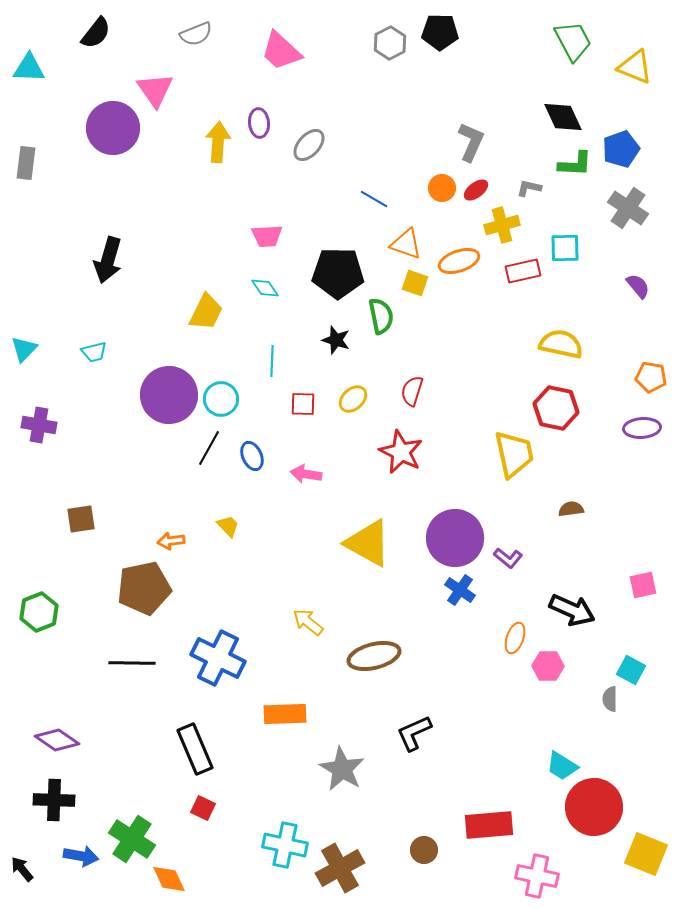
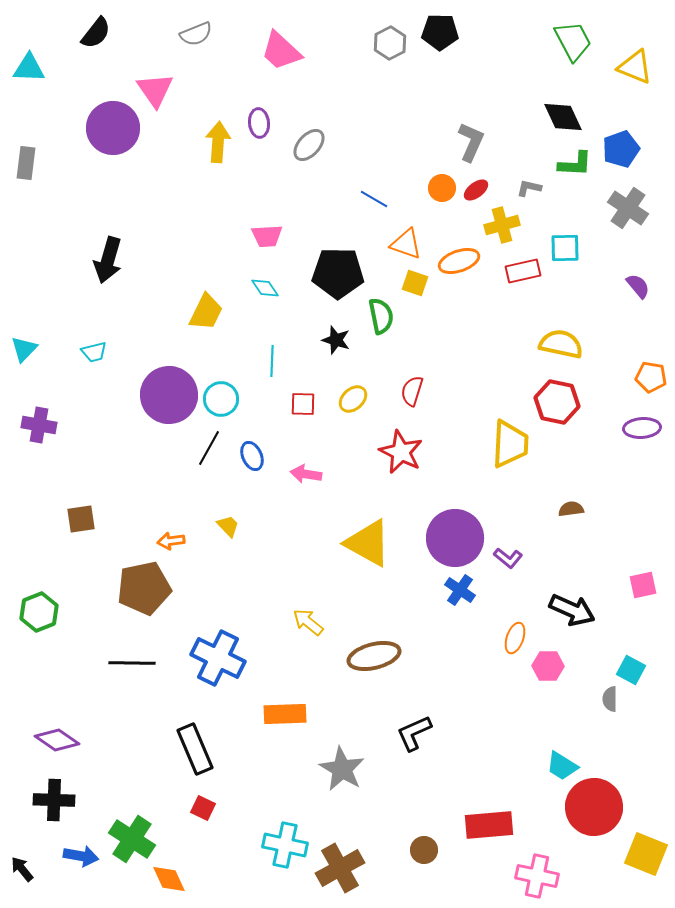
red hexagon at (556, 408): moved 1 px right, 6 px up
yellow trapezoid at (514, 454): moved 4 px left, 10 px up; rotated 15 degrees clockwise
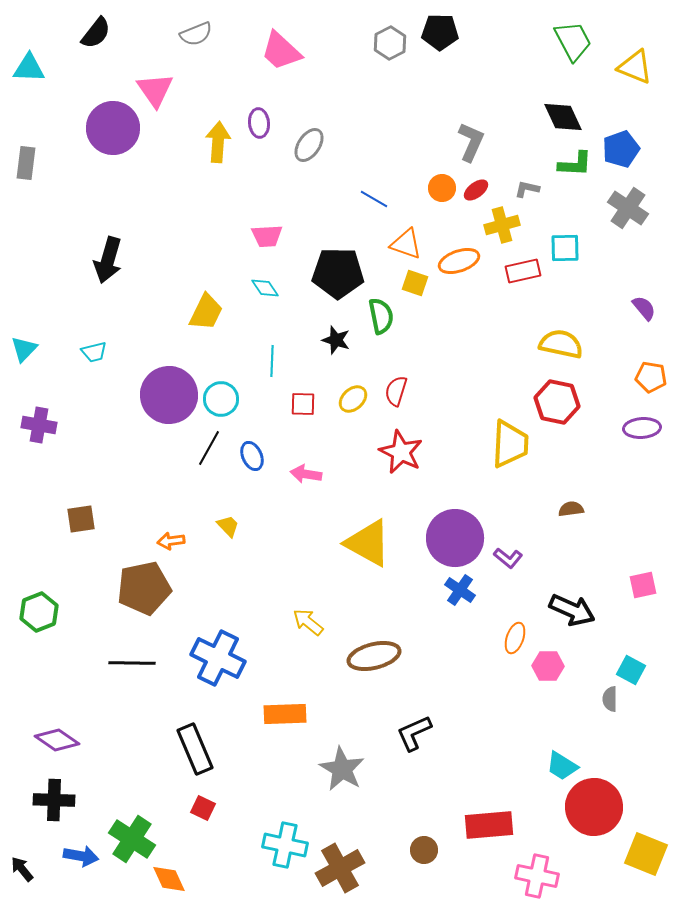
gray ellipse at (309, 145): rotated 8 degrees counterclockwise
gray L-shape at (529, 188): moved 2 px left, 1 px down
purple semicircle at (638, 286): moved 6 px right, 22 px down
red semicircle at (412, 391): moved 16 px left
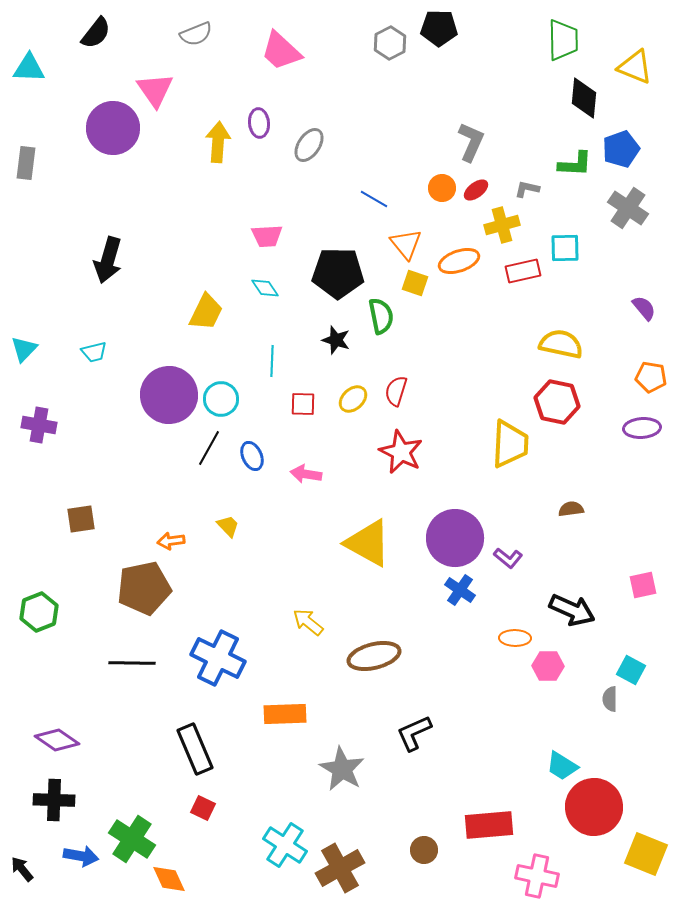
black pentagon at (440, 32): moved 1 px left, 4 px up
green trapezoid at (573, 41): moved 10 px left, 1 px up; rotated 27 degrees clockwise
black diamond at (563, 117): moved 21 px right, 19 px up; rotated 30 degrees clockwise
orange triangle at (406, 244): rotated 32 degrees clockwise
orange ellipse at (515, 638): rotated 72 degrees clockwise
cyan cross at (285, 845): rotated 21 degrees clockwise
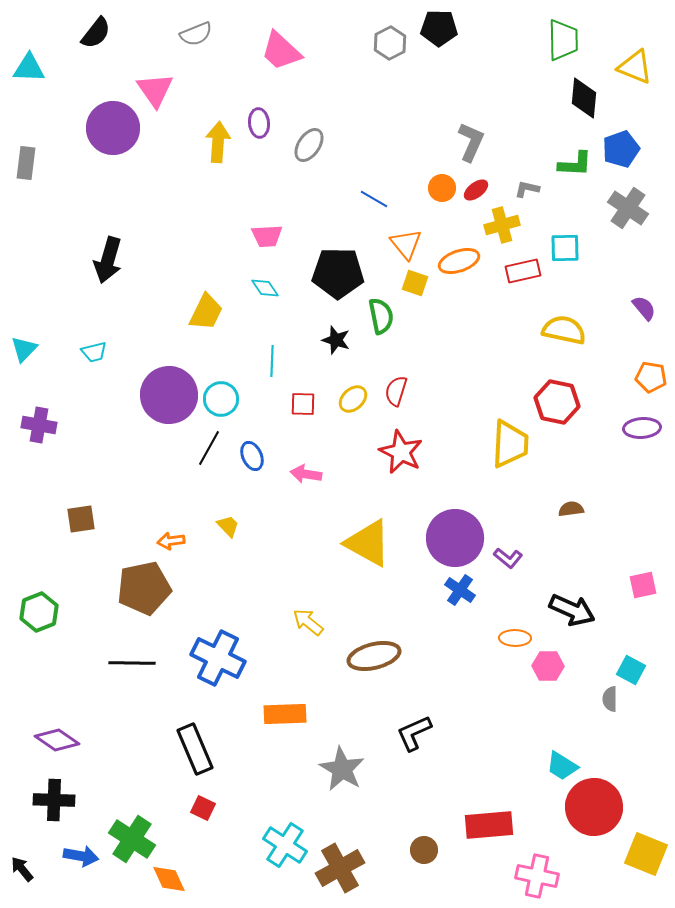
yellow semicircle at (561, 344): moved 3 px right, 14 px up
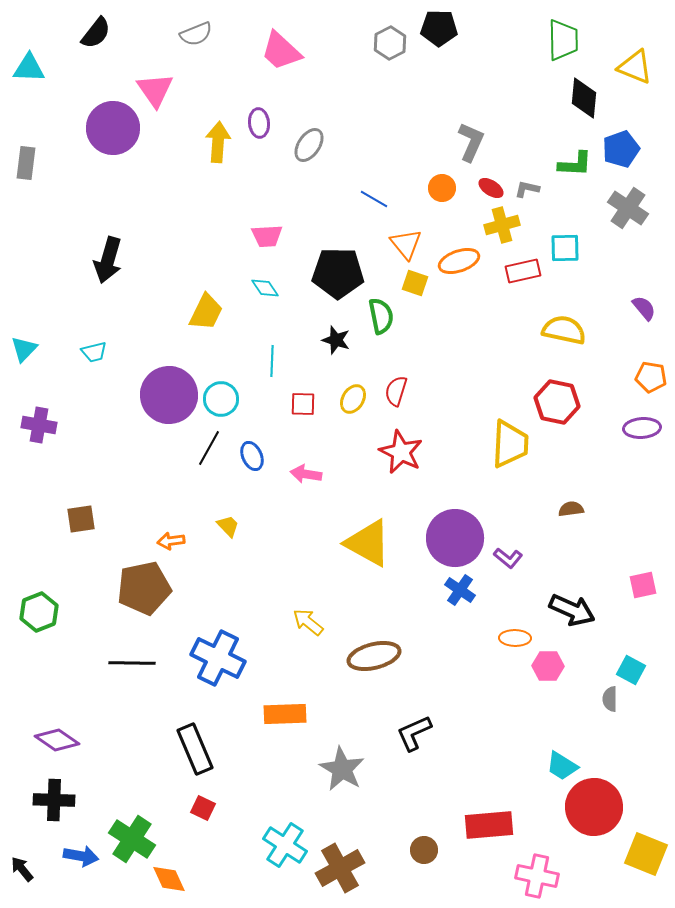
red ellipse at (476, 190): moved 15 px right, 2 px up; rotated 70 degrees clockwise
yellow ellipse at (353, 399): rotated 16 degrees counterclockwise
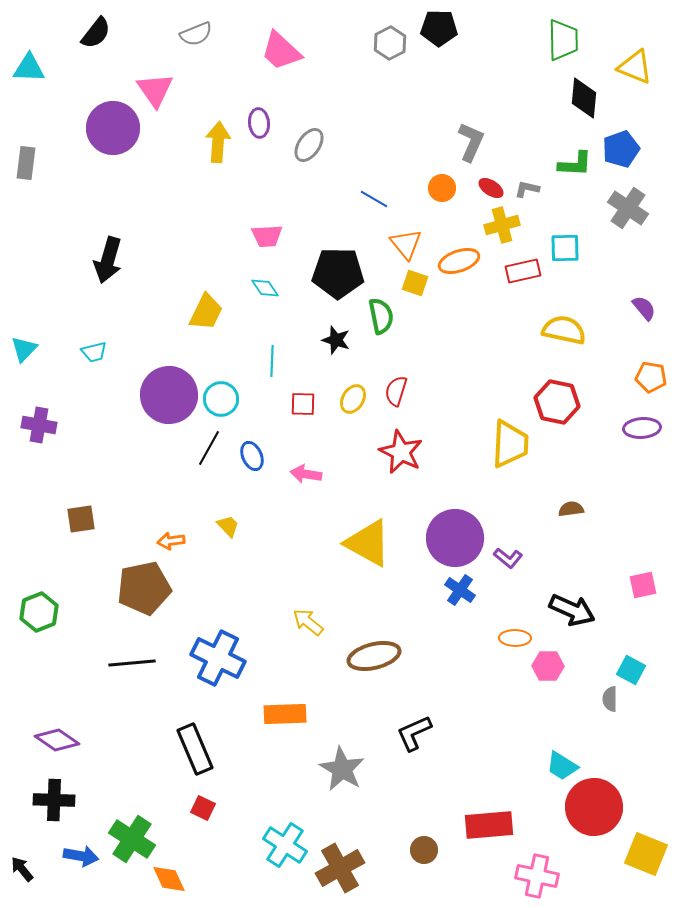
black line at (132, 663): rotated 6 degrees counterclockwise
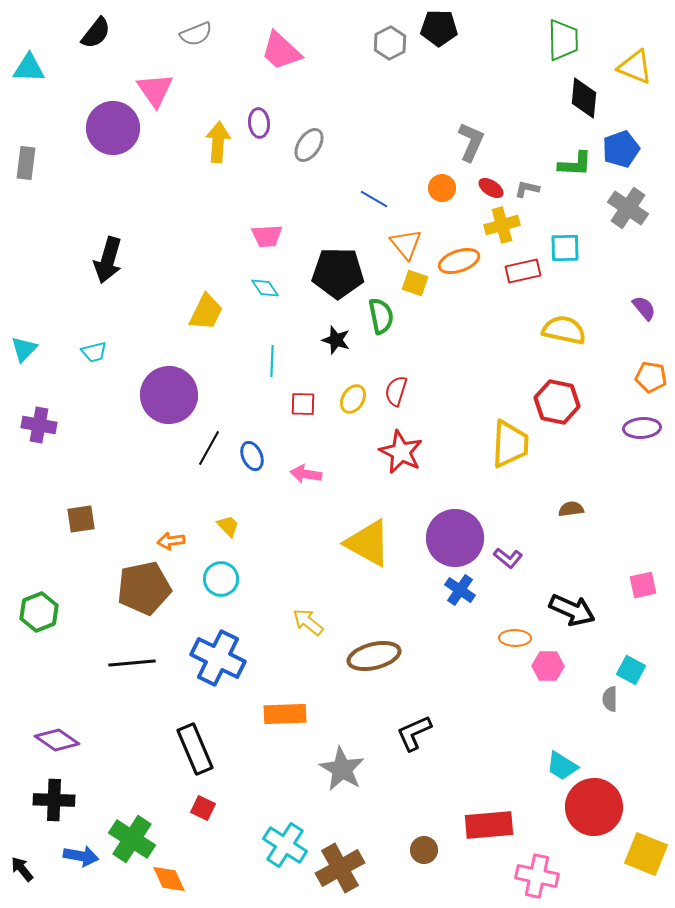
cyan circle at (221, 399): moved 180 px down
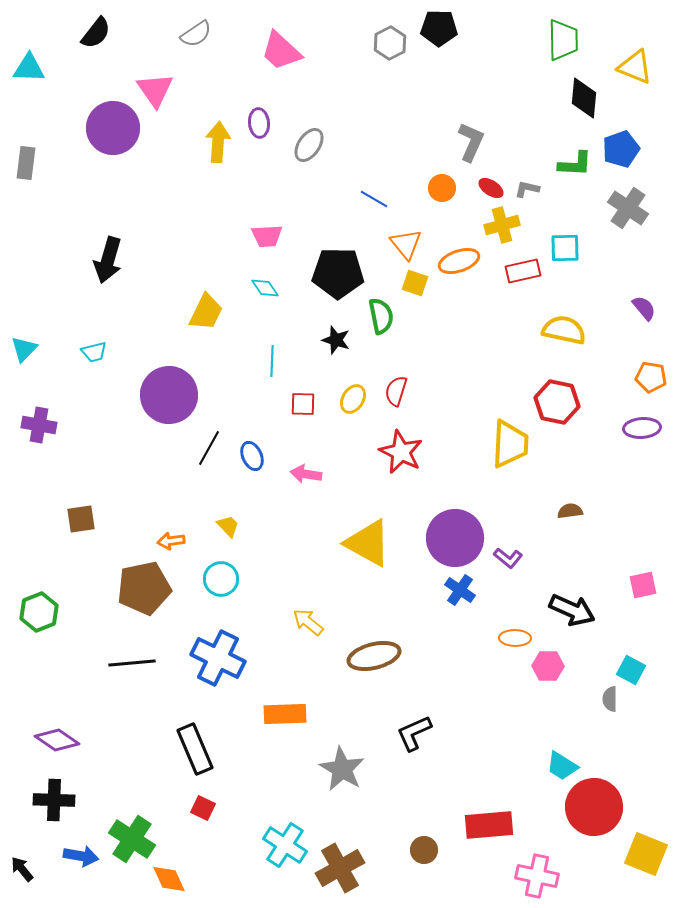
gray semicircle at (196, 34): rotated 12 degrees counterclockwise
brown semicircle at (571, 509): moved 1 px left, 2 px down
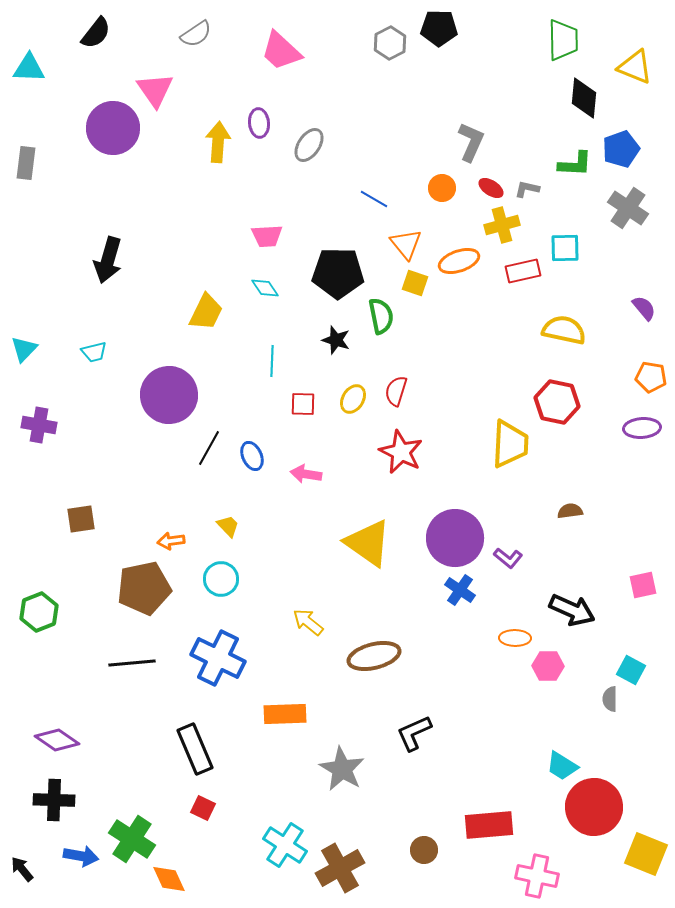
yellow triangle at (368, 543): rotated 6 degrees clockwise
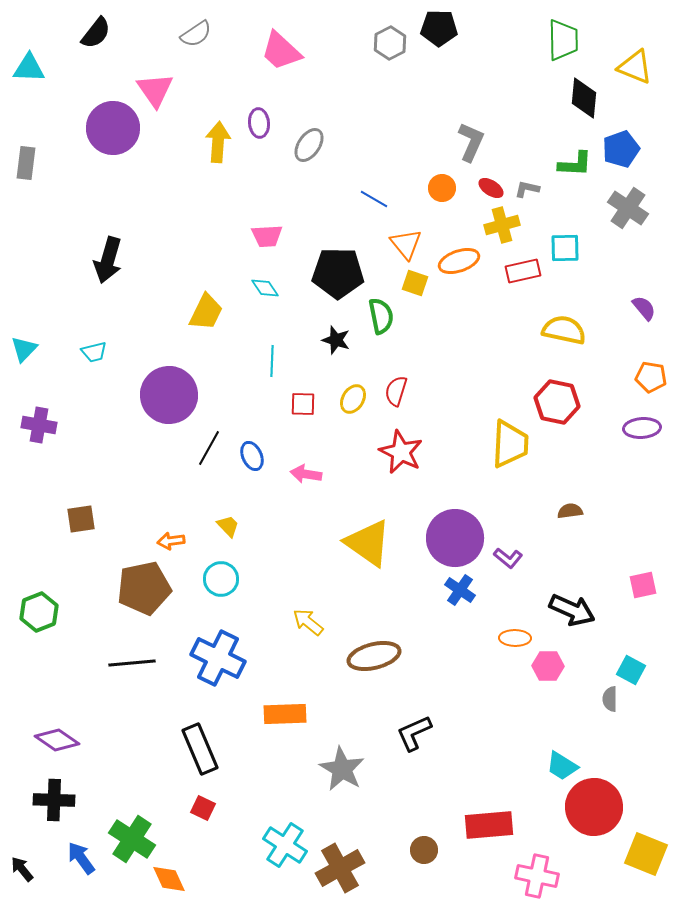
black rectangle at (195, 749): moved 5 px right
blue arrow at (81, 856): moved 2 px down; rotated 136 degrees counterclockwise
